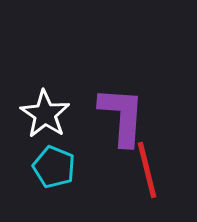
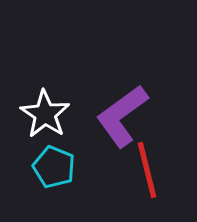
purple L-shape: rotated 130 degrees counterclockwise
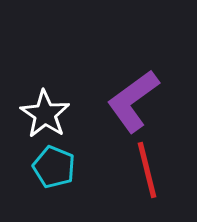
purple L-shape: moved 11 px right, 15 px up
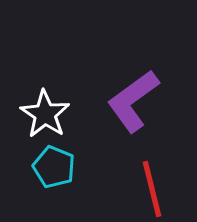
red line: moved 5 px right, 19 px down
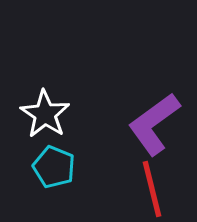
purple L-shape: moved 21 px right, 23 px down
